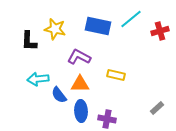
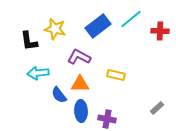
blue rectangle: rotated 50 degrees counterclockwise
red cross: rotated 18 degrees clockwise
black L-shape: rotated 10 degrees counterclockwise
cyan arrow: moved 6 px up
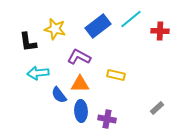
black L-shape: moved 1 px left, 1 px down
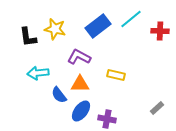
black L-shape: moved 5 px up
blue ellipse: rotated 40 degrees clockwise
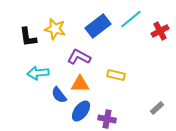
red cross: rotated 30 degrees counterclockwise
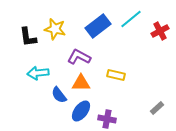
orange triangle: moved 1 px right, 1 px up
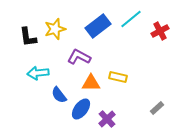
yellow star: rotated 30 degrees counterclockwise
yellow rectangle: moved 2 px right, 2 px down
orange triangle: moved 10 px right
blue ellipse: moved 2 px up
purple cross: rotated 36 degrees clockwise
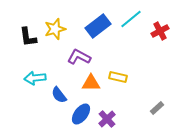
cyan arrow: moved 3 px left, 5 px down
blue ellipse: moved 5 px down
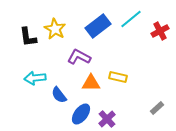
yellow star: rotated 25 degrees counterclockwise
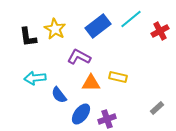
purple cross: rotated 24 degrees clockwise
